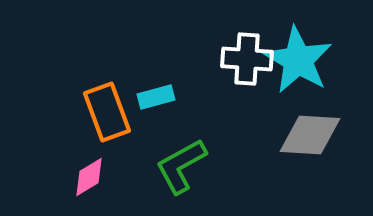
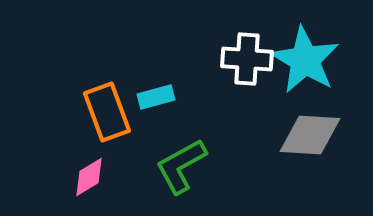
cyan star: moved 7 px right
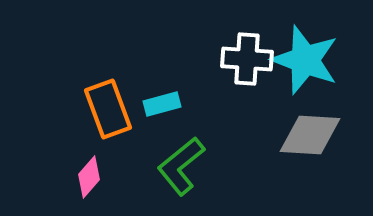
cyan star: rotated 10 degrees counterclockwise
cyan rectangle: moved 6 px right, 7 px down
orange rectangle: moved 1 px right, 3 px up
green L-shape: rotated 10 degrees counterclockwise
pink diamond: rotated 18 degrees counterclockwise
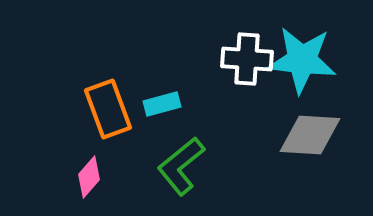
cyan star: moved 3 px left; rotated 14 degrees counterclockwise
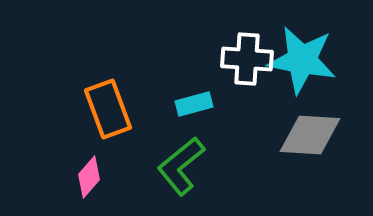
cyan star: rotated 4 degrees clockwise
cyan rectangle: moved 32 px right
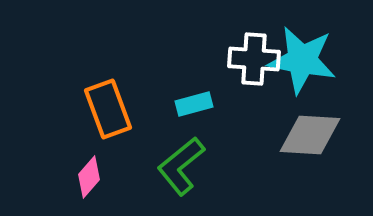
white cross: moved 7 px right
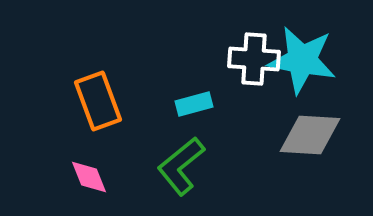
orange rectangle: moved 10 px left, 8 px up
pink diamond: rotated 63 degrees counterclockwise
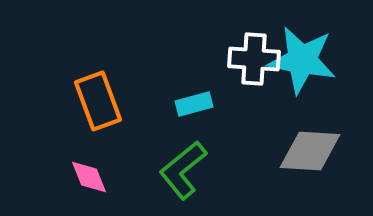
gray diamond: moved 16 px down
green L-shape: moved 2 px right, 4 px down
